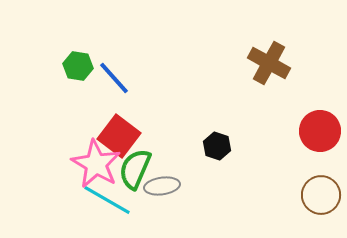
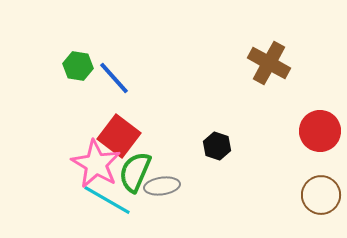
green semicircle: moved 3 px down
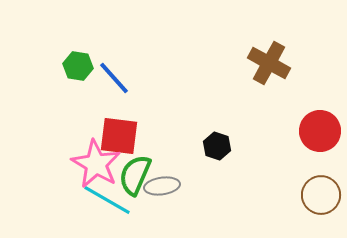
red square: rotated 30 degrees counterclockwise
green semicircle: moved 3 px down
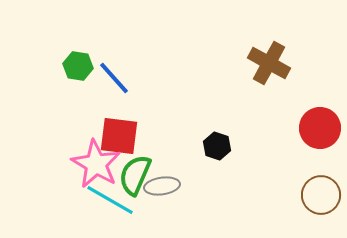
red circle: moved 3 px up
cyan line: moved 3 px right
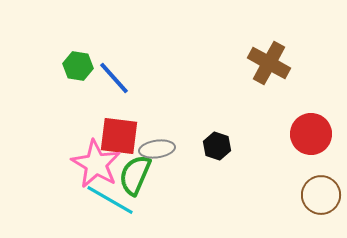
red circle: moved 9 px left, 6 px down
gray ellipse: moved 5 px left, 37 px up
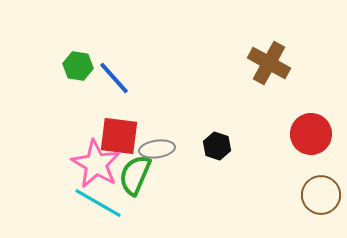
cyan line: moved 12 px left, 3 px down
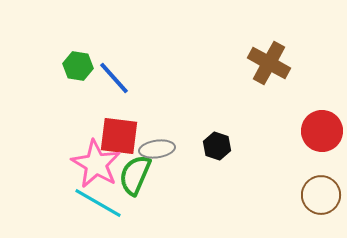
red circle: moved 11 px right, 3 px up
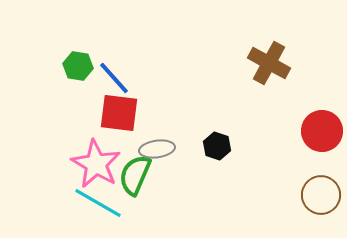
red square: moved 23 px up
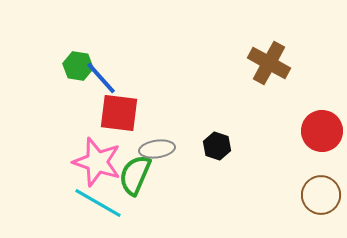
blue line: moved 13 px left
pink star: moved 1 px right, 2 px up; rotated 12 degrees counterclockwise
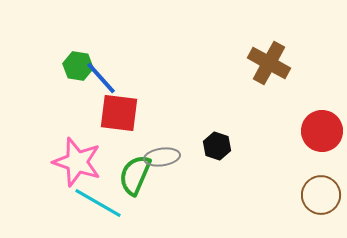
gray ellipse: moved 5 px right, 8 px down
pink star: moved 20 px left
